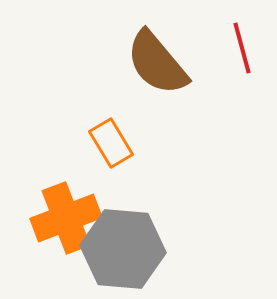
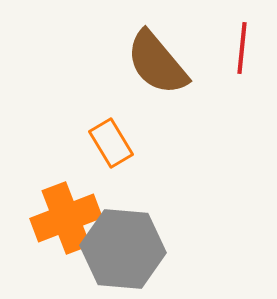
red line: rotated 21 degrees clockwise
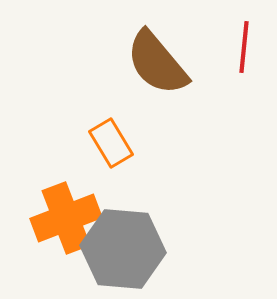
red line: moved 2 px right, 1 px up
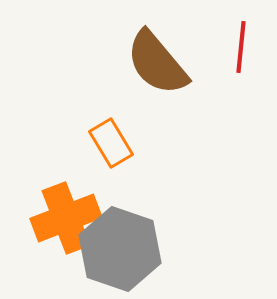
red line: moved 3 px left
gray hexagon: moved 3 px left; rotated 14 degrees clockwise
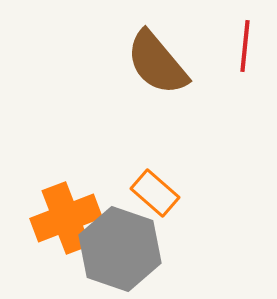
red line: moved 4 px right, 1 px up
orange rectangle: moved 44 px right, 50 px down; rotated 18 degrees counterclockwise
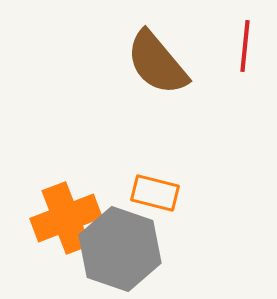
orange rectangle: rotated 27 degrees counterclockwise
